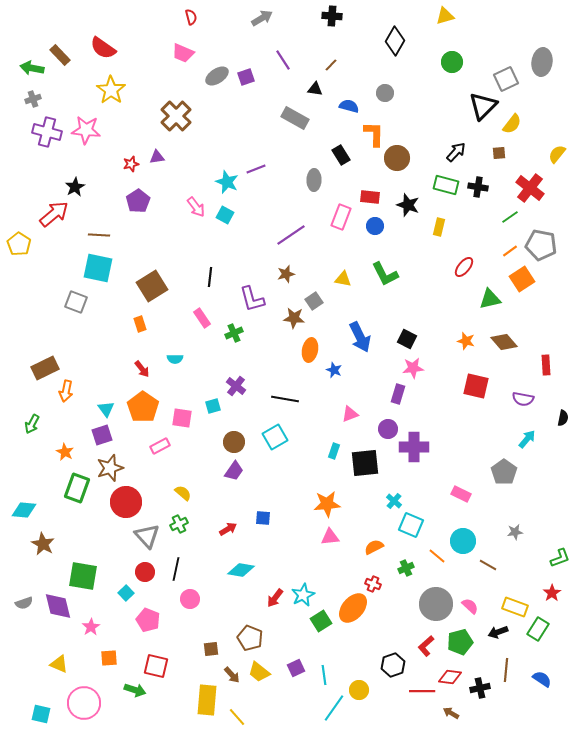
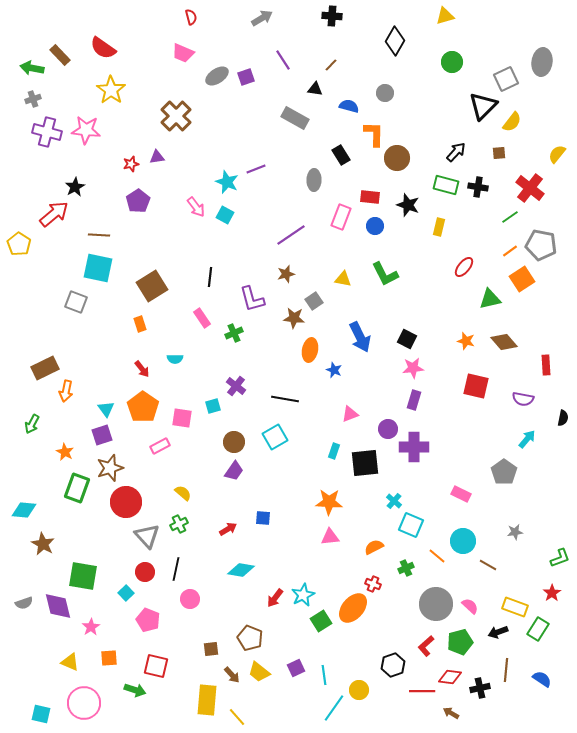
yellow semicircle at (512, 124): moved 2 px up
purple rectangle at (398, 394): moved 16 px right, 6 px down
orange star at (327, 504): moved 2 px right, 2 px up; rotated 8 degrees clockwise
yellow triangle at (59, 664): moved 11 px right, 2 px up
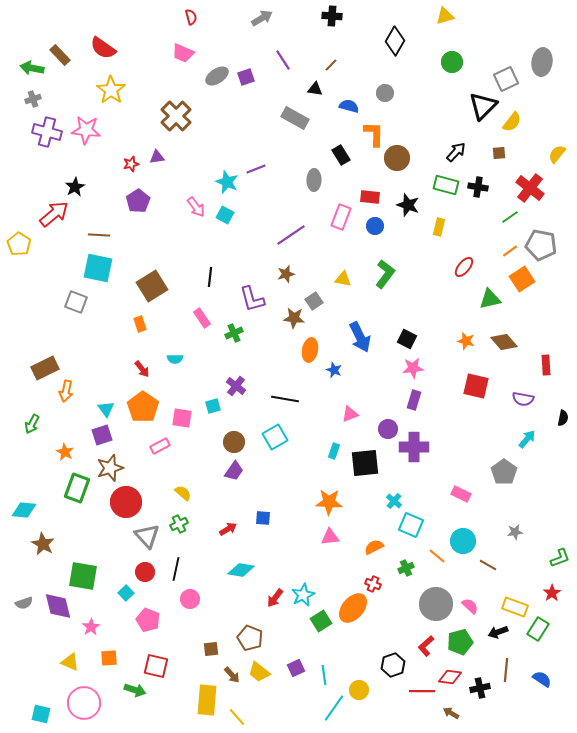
green L-shape at (385, 274): rotated 116 degrees counterclockwise
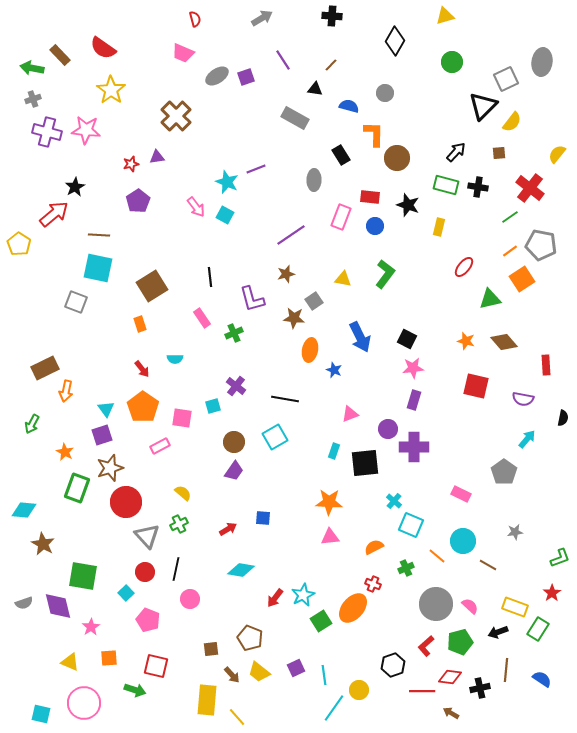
red semicircle at (191, 17): moved 4 px right, 2 px down
black line at (210, 277): rotated 12 degrees counterclockwise
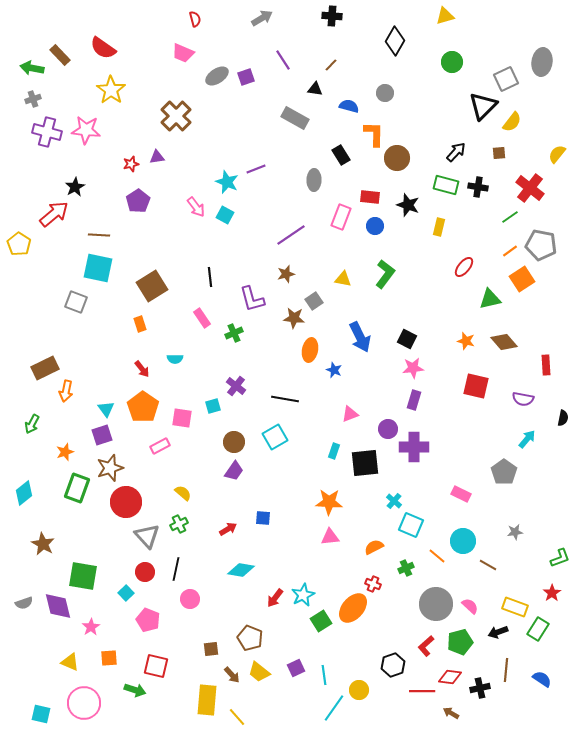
orange star at (65, 452): rotated 24 degrees clockwise
cyan diamond at (24, 510): moved 17 px up; rotated 45 degrees counterclockwise
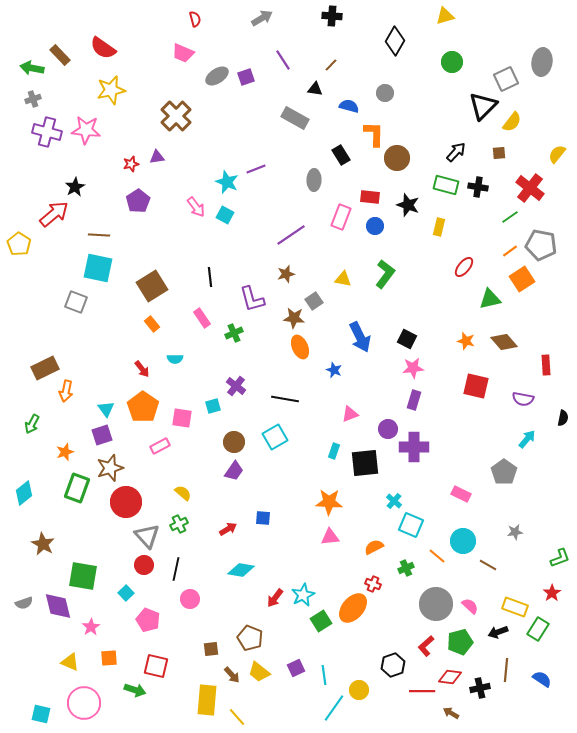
yellow star at (111, 90): rotated 24 degrees clockwise
orange rectangle at (140, 324): moved 12 px right; rotated 21 degrees counterclockwise
orange ellipse at (310, 350): moved 10 px left, 3 px up; rotated 35 degrees counterclockwise
red circle at (145, 572): moved 1 px left, 7 px up
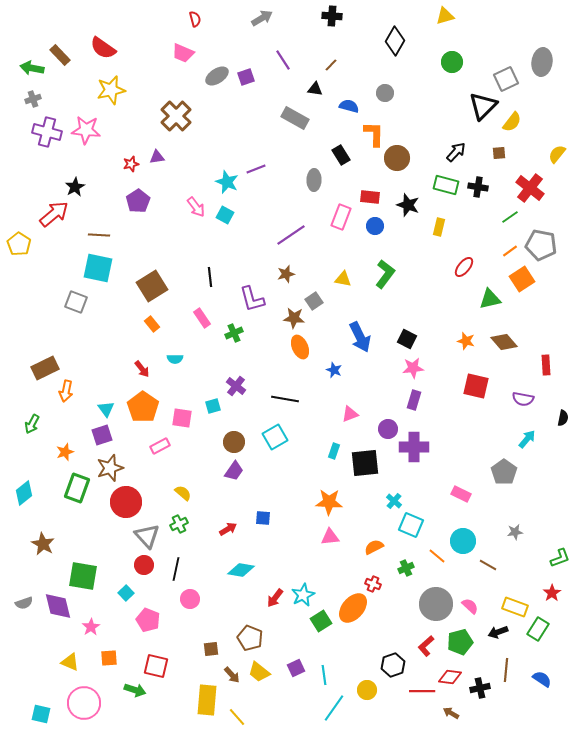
yellow circle at (359, 690): moved 8 px right
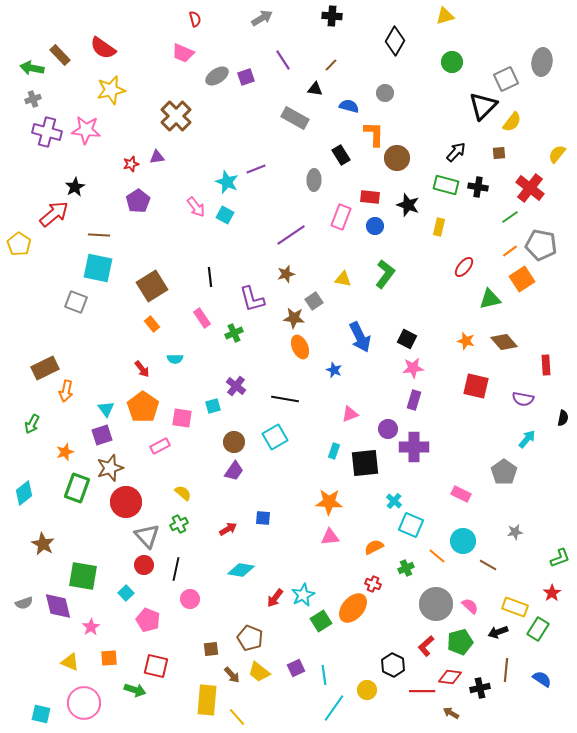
black hexagon at (393, 665): rotated 15 degrees counterclockwise
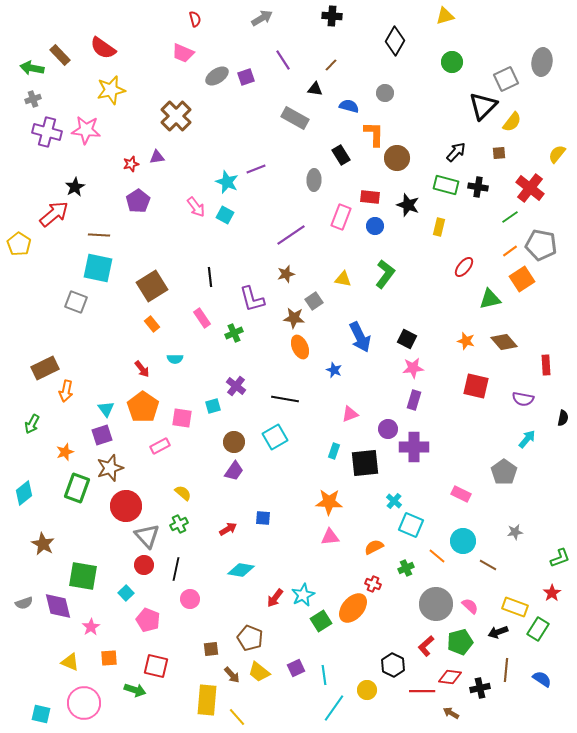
red circle at (126, 502): moved 4 px down
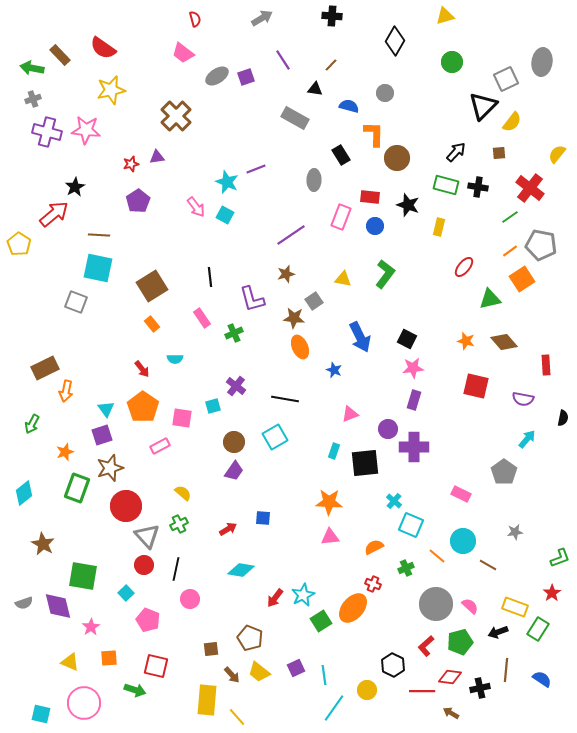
pink trapezoid at (183, 53): rotated 15 degrees clockwise
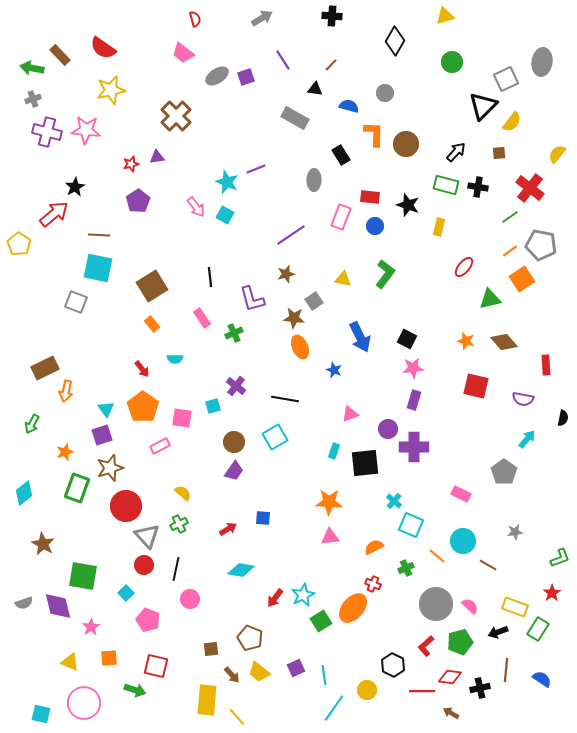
brown circle at (397, 158): moved 9 px right, 14 px up
